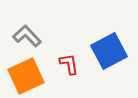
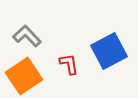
orange square: moved 2 px left; rotated 9 degrees counterclockwise
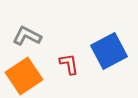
gray L-shape: rotated 20 degrees counterclockwise
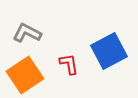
gray L-shape: moved 3 px up
orange square: moved 1 px right, 1 px up
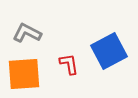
orange square: moved 1 px left, 1 px up; rotated 30 degrees clockwise
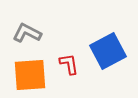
blue square: moved 1 px left
orange square: moved 6 px right, 1 px down
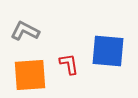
gray L-shape: moved 2 px left, 2 px up
blue square: rotated 33 degrees clockwise
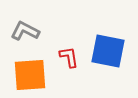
blue square: rotated 6 degrees clockwise
red L-shape: moved 7 px up
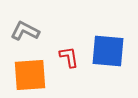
blue square: rotated 6 degrees counterclockwise
